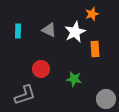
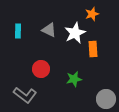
white star: moved 1 px down
orange rectangle: moved 2 px left
green star: rotated 21 degrees counterclockwise
gray L-shape: rotated 55 degrees clockwise
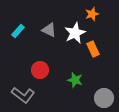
cyan rectangle: rotated 40 degrees clockwise
orange rectangle: rotated 21 degrees counterclockwise
red circle: moved 1 px left, 1 px down
green star: moved 1 px right, 1 px down; rotated 28 degrees clockwise
gray L-shape: moved 2 px left
gray circle: moved 2 px left, 1 px up
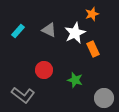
red circle: moved 4 px right
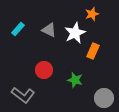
cyan rectangle: moved 2 px up
orange rectangle: moved 2 px down; rotated 49 degrees clockwise
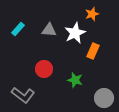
gray triangle: rotated 21 degrees counterclockwise
red circle: moved 1 px up
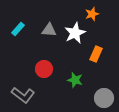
orange rectangle: moved 3 px right, 3 px down
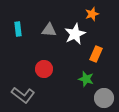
cyan rectangle: rotated 48 degrees counterclockwise
white star: moved 1 px down
green star: moved 11 px right, 1 px up
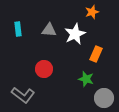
orange star: moved 2 px up
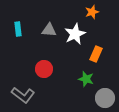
gray circle: moved 1 px right
